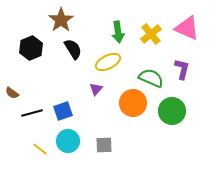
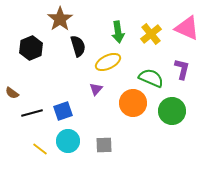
brown star: moved 1 px left, 1 px up
black semicircle: moved 5 px right, 3 px up; rotated 15 degrees clockwise
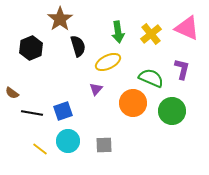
black line: rotated 25 degrees clockwise
